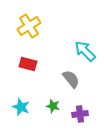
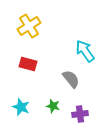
cyan arrow: rotated 10 degrees clockwise
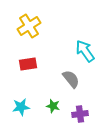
red rectangle: rotated 24 degrees counterclockwise
cyan star: rotated 30 degrees counterclockwise
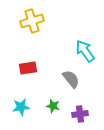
yellow cross: moved 3 px right, 5 px up; rotated 15 degrees clockwise
red rectangle: moved 4 px down
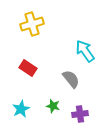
yellow cross: moved 3 px down
red rectangle: rotated 42 degrees clockwise
cyan star: moved 2 px down; rotated 18 degrees counterclockwise
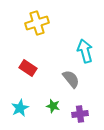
yellow cross: moved 5 px right, 1 px up
cyan arrow: rotated 20 degrees clockwise
cyan star: moved 1 px left, 1 px up
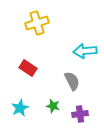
cyan arrow: rotated 80 degrees counterclockwise
gray semicircle: moved 1 px right, 2 px down; rotated 12 degrees clockwise
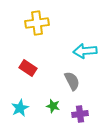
yellow cross: rotated 10 degrees clockwise
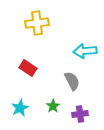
green star: rotated 24 degrees clockwise
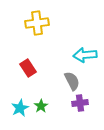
cyan arrow: moved 4 px down
red rectangle: rotated 24 degrees clockwise
green star: moved 12 px left
purple cross: moved 11 px up
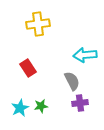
yellow cross: moved 1 px right, 1 px down
green star: rotated 24 degrees clockwise
